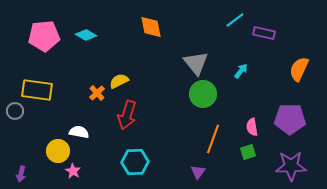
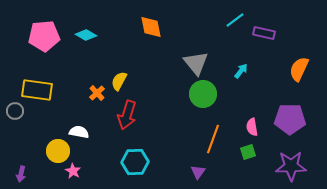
yellow semicircle: rotated 36 degrees counterclockwise
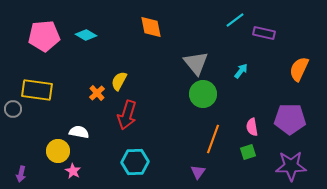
gray circle: moved 2 px left, 2 px up
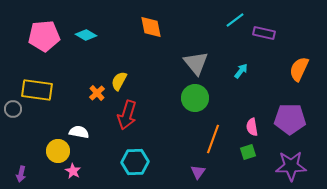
green circle: moved 8 px left, 4 px down
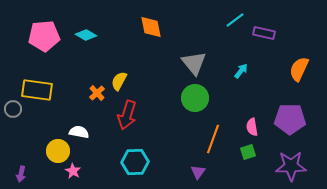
gray triangle: moved 2 px left
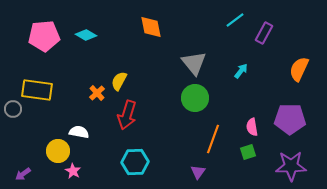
purple rectangle: rotated 75 degrees counterclockwise
purple arrow: moved 2 px right; rotated 42 degrees clockwise
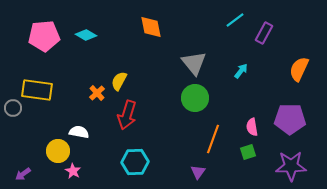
gray circle: moved 1 px up
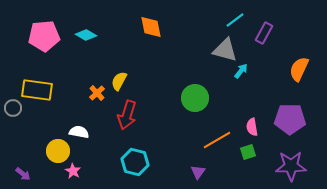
gray triangle: moved 31 px right, 13 px up; rotated 36 degrees counterclockwise
orange line: moved 4 px right, 1 px down; rotated 40 degrees clockwise
cyan hexagon: rotated 16 degrees clockwise
purple arrow: rotated 105 degrees counterclockwise
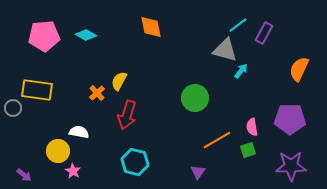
cyan line: moved 3 px right, 5 px down
green square: moved 2 px up
purple arrow: moved 1 px right, 1 px down
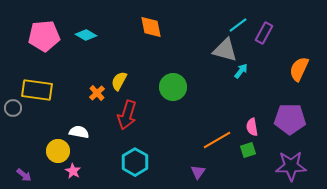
green circle: moved 22 px left, 11 px up
cyan hexagon: rotated 16 degrees clockwise
